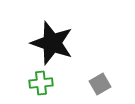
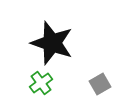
green cross: rotated 30 degrees counterclockwise
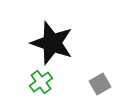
green cross: moved 1 px up
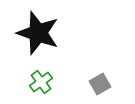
black star: moved 14 px left, 10 px up
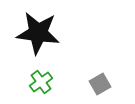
black star: rotated 12 degrees counterclockwise
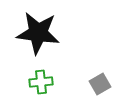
green cross: rotated 30 degrees clockwise
